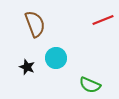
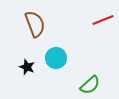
green semicircle: rotated 65 degrees counterclockwise
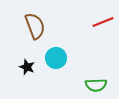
red line: moved 2 px down
brown semicircle: moved 2 px down
green semicircle: moved 6 px right; rotated 40 degrees clockwise
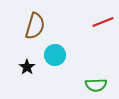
brown semicircle: rotated 36 degrees clockwise
cyan circle: moved 1 px left, 3 px up
black star: rotated 14 degrees clockwise
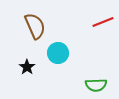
brown semicircle: rotated 40 degrees counterclockwise
cyan circle: moved 3 px right, 2 px up
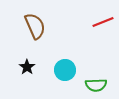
cyan circle: moved 7 px right, 17 px down
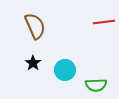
red line: moved 1 px right; rotated 15 degrees clockwise
black star: moved 6 px right, 4 px up
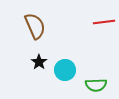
black star: moved 6 px right, 1 px up
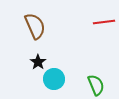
black star: moved 1 px left
cyan circle: moved 11 px left, 9 px down
green semicircle: rotated 110 degrees counterclockwise
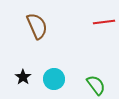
brown semicircle: moved 2 px right
black star: moved 15 px left, 15 px down
green semicircle: rotated 15 degrees counterclockwise
